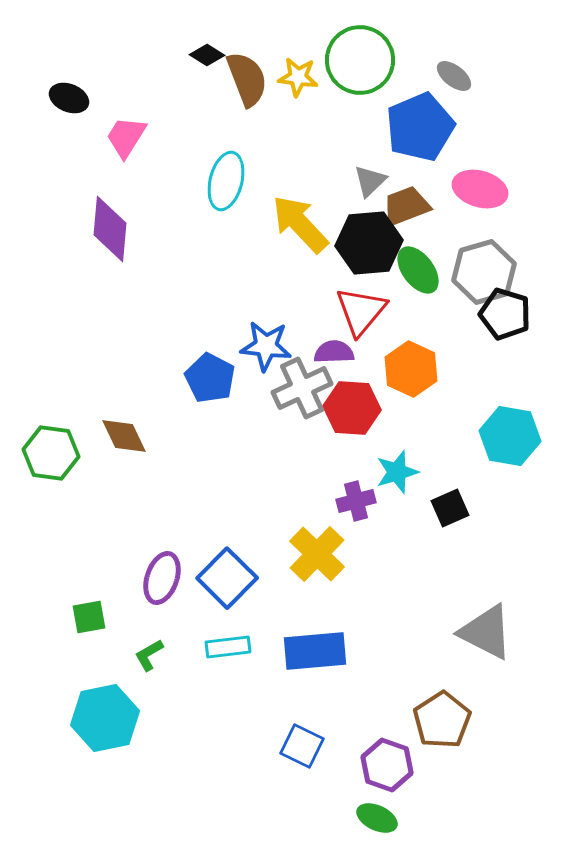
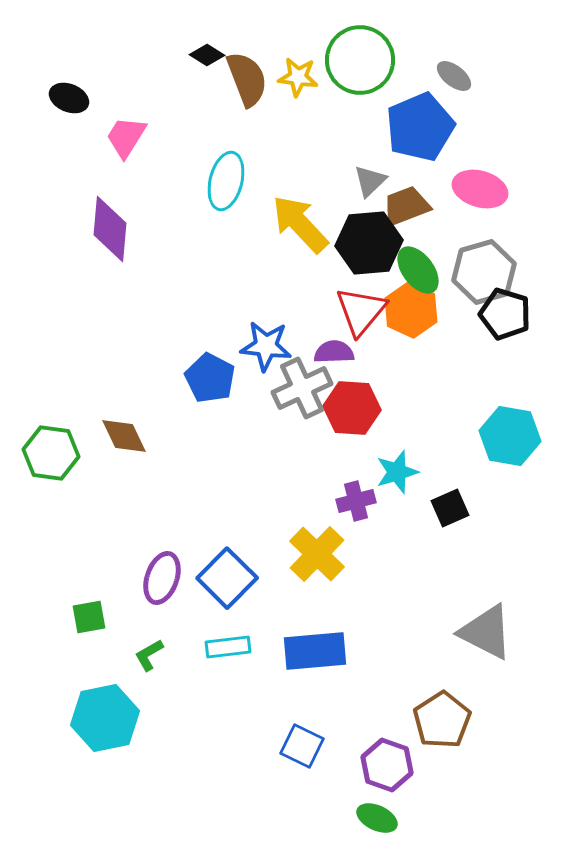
orange hexagon at (411, 369): moved 59 px up
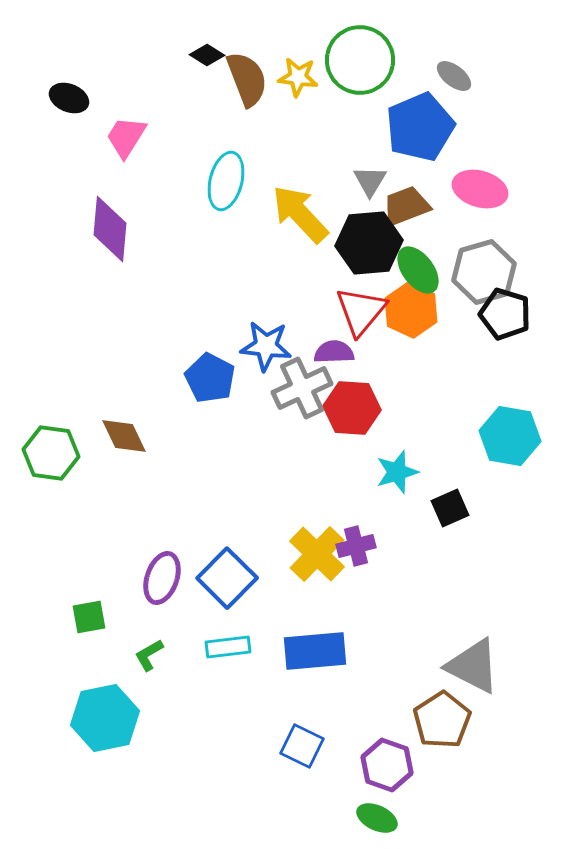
gray triangle at (370, 181): rotated 15 degrees counterclockwise
yellow arrow at (300, 224): moved 10 px up
purple cross at (356, 501): moved 45 px down
gray triangle at (486, 632): moved 13 px left, 34 px down
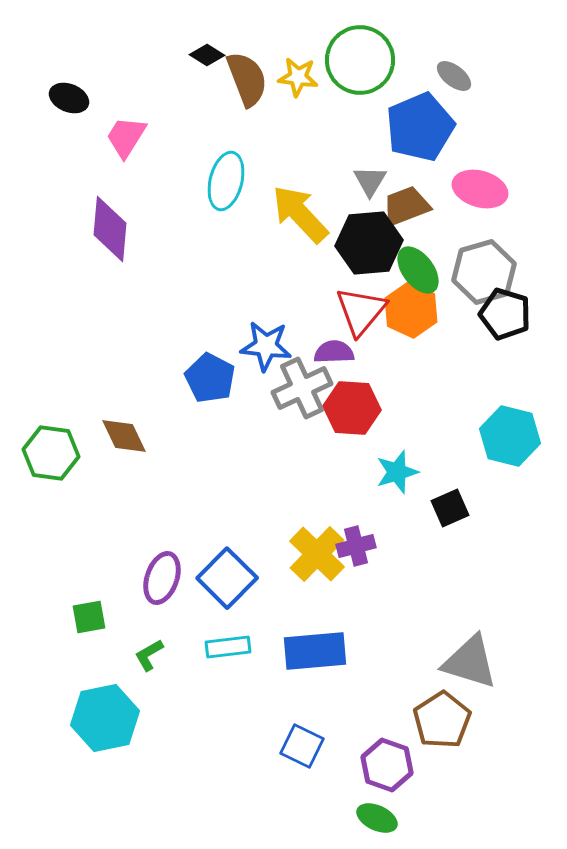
cyan hexagon at (510, 436): rotated 4 degrees clockwise
gray triangle at (473, 666): moved 3 px left, 4 px up; rotated 10 degrees counterclockwise
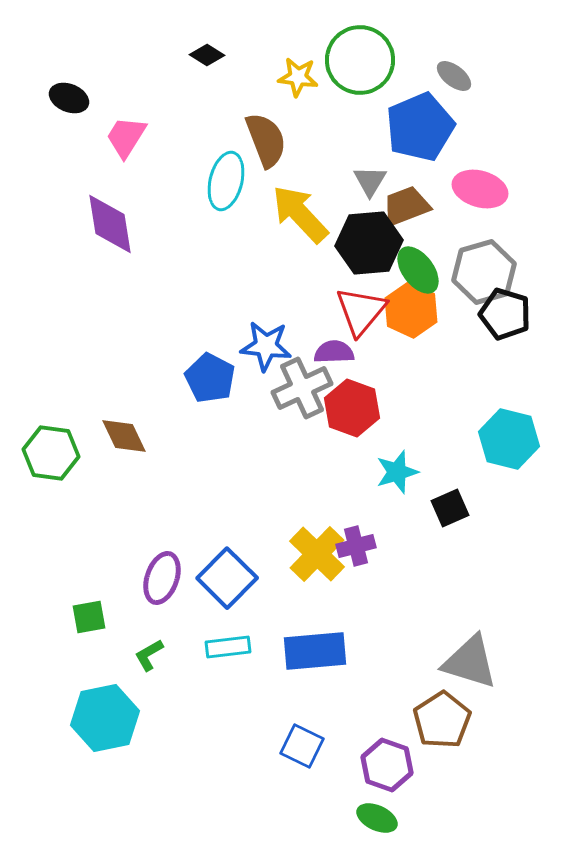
brown semicircle at (247, 79): moved 19 px right, 61 px down
purple diamond at (110, 229): moved 5 px up; rotated 14 degrees counterclockwise
red hexagon at (352, 408): rotated 16 degrees clockwise
cyan hexagon at (510, 436): moved 1 px left, 3 px down
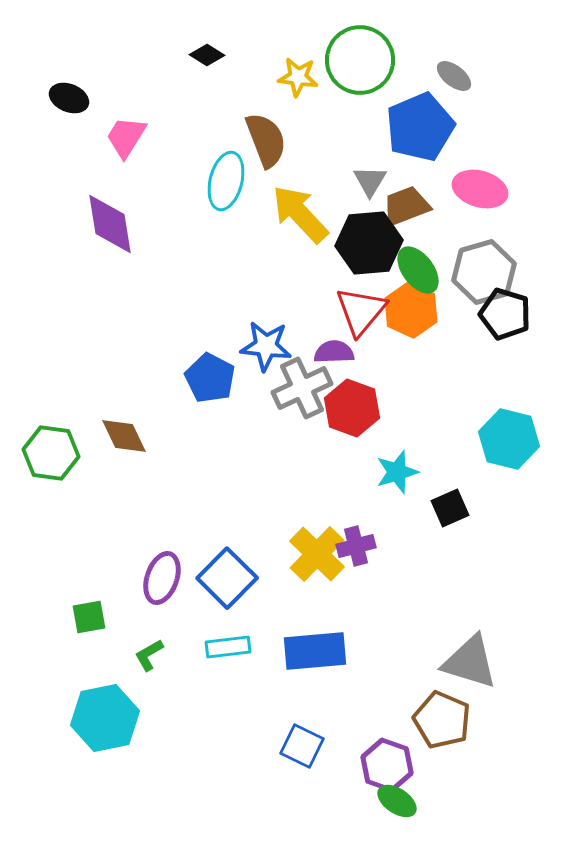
brown pentagon at (442, 720): rotated 16 degrees counterclockwise
green ellipse at (377, 818): moved 20 px right, 17 px up; rotated 9 degrees clockwise
